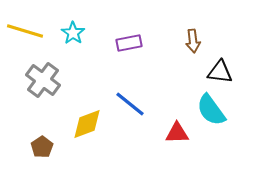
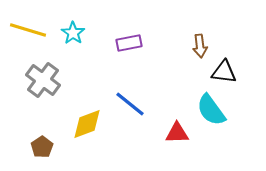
yellow line: moved 3 px right, 1 px up
brown arrow: moved 7 px right, 5 px down
black triangle: moved 4 px right
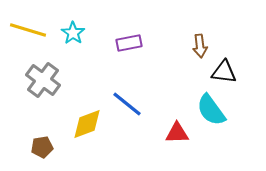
blue line: moved 3 px left
brown pentagon: rotated 25 degrees clockwise
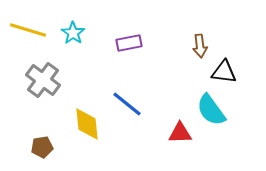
yellow diamond: rotated 76 degrees counterclockwise
red triangle: moved 3 px right
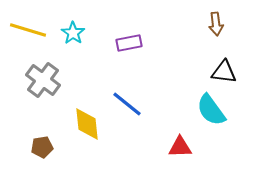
brown arrow: moved 16 px right, 22 px up
red triangle: moved 14 px down
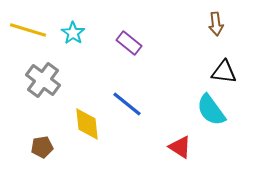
purple rectangle: rotated 50 degrees clockwise
red triangle: rotated 35 degrees clockwise
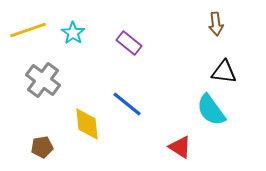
yellow line: rotated 36 degrees counterclockwise
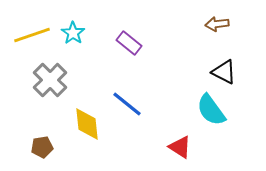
brown arrow: moved 1 px right; rotated 90 degrees clockwise
yellow line: moved 4 px right, 5 px down
black triangle: rotated 20 degrees clockwise
gray cross: moved 7 px right; rotated 8 degrees clockwise
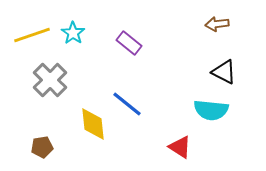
cyan semicircle: rotated 48 degrees counterclockwise
yellow diamond: moved 6 px right
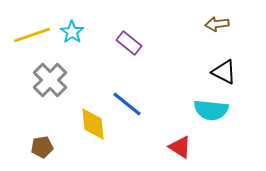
cyan star: moved 1 px left, 1 px up
